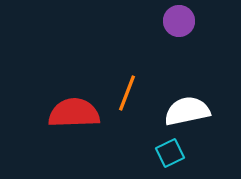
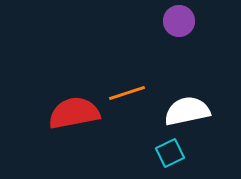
orange line: rotated 51 degrees clockwise
red semicircle: rotated 9 degrees counterclockwise
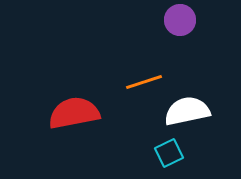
purple circle: moved 1 px right, 1 px up
orange line: moved 17 px right, 11 px up
cyan square: moved 1 px left
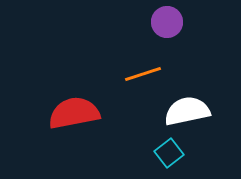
purple circle: moved 13 px left, 2 px down
orange line: moved 1 px left, 8 px up
cyan square: rotated 12 degrees counterclockwise
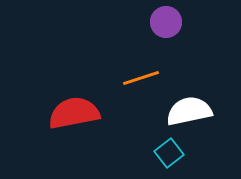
purple circle: moved 1 px left
orange line: moved 2 px left, 4 px down
white semicircle: moved 2 px right
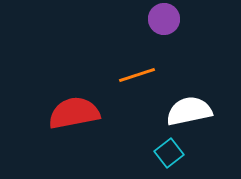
purple circle: moved 2 px left, 3 px up
orange line: moved 4 px left, 3 px up
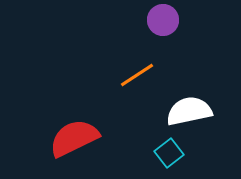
purple circle: moved 1 px left, 1 px down
orange line: rotated 15 degrees counterclockwise
red semicircle: moved 25 px down; rotated 15 degrees counterclockwise
